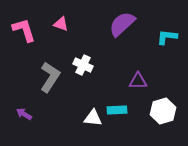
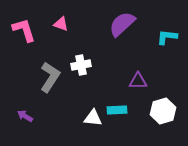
white cross: moved 2 px left; rotated 36 degrees counterclockwise
purple arrow: moved 1 px right, 2 px down
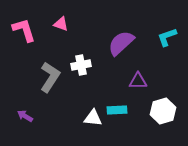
purple semicircle: moved 1 px left, 19 px down
cyan L-shape: rotated 25 degrees counterclockwise
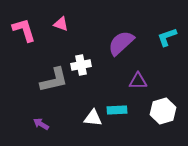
gray L-shape: moved 4 px right, 3 px down; rotated 44 degrees clockwise
purple arrow: moved 16 px right, 8 px down
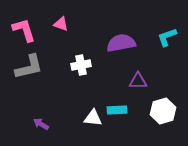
purple semicircle: rotated 32 degrees clockwise
gray L-shape: moved 25 px left, 13 px up
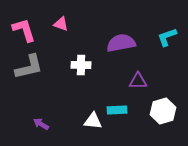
white cross: rotated 12 degrees clockwise
white triangle: moved 3 px down
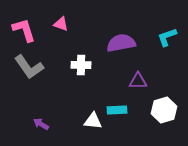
gray L-shape: rotated 68 degrees clockwise
white hexagon: moved 1 px right, 1 px up
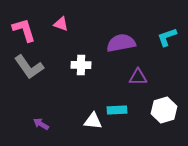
purple triangle: moved 4 px up
